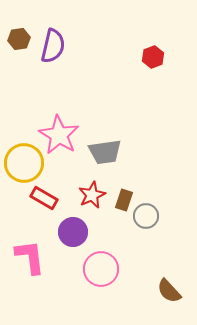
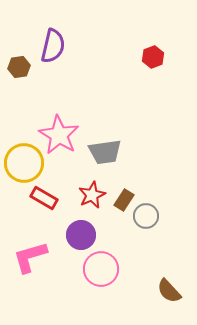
brown hexagon: moved 28 px down
brown rectangle: rotated 15 degrees clockwise
purple circle: moved 8 px right, 3 px down
pink L-shape: rotated 99 degrees counterclockwise
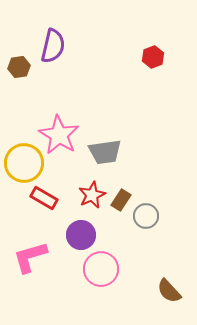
brown rectangle: moved 3 px left
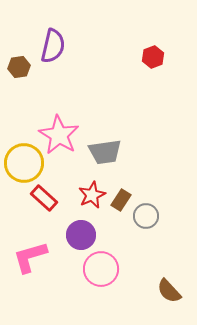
red rectangle: rotated 12 degrees clockwise
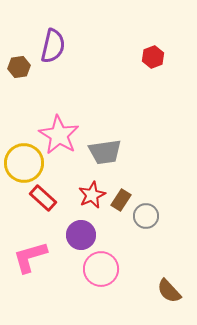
red rectangle: moved 1 px left
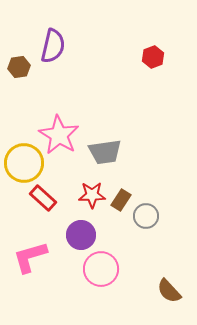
red star: rotated 24 degrees clockwise
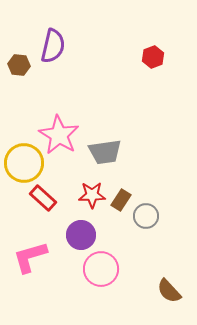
brown hexagon: moved 2 px up; rotated 15 degrees clockwise
